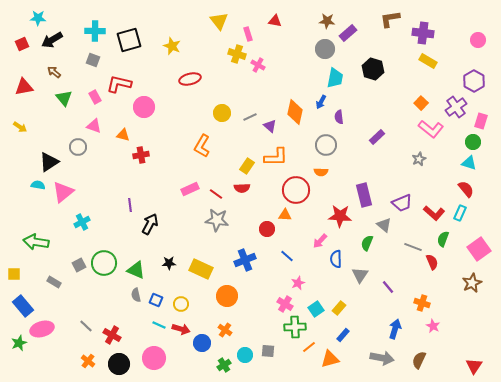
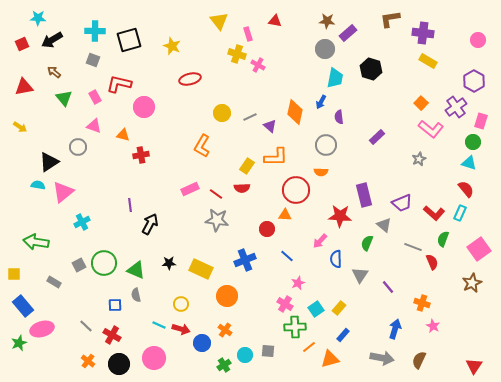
black hexagon at (373, 69): moved 2 px left
blue square at (156, 300): moved 41 px left, 5 px down; rotated 24 degrees counterclockwise
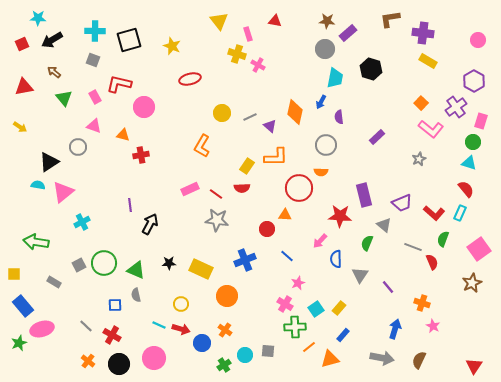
red circle at (296, 190): moved 3 px right, 2 px up
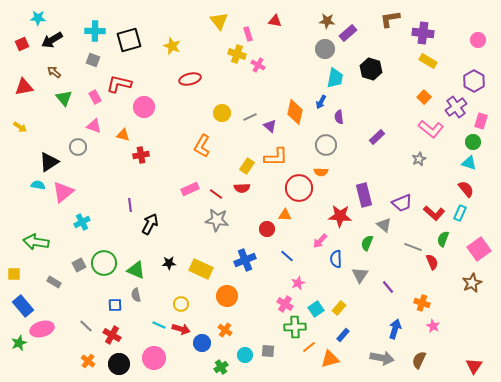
orange square at (421, 103): moved 3 px right, 6 px up
green cross at (224, 365): moved 3 px left, 2 px down
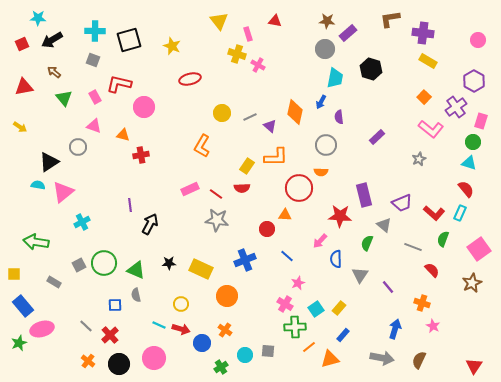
red semicircle at (432, 262): moved 8 px down; rotated 21 degrees counterclockwise
red cross at (112, 335): moved 2 px left; rotated 18 degrees clockwise
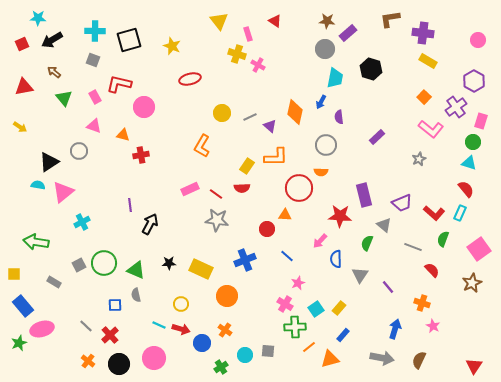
red triangle at (275, 21): rotated 24 degrees clockwise
gray circle at (78, 147): moved 1 px right, 4 px down
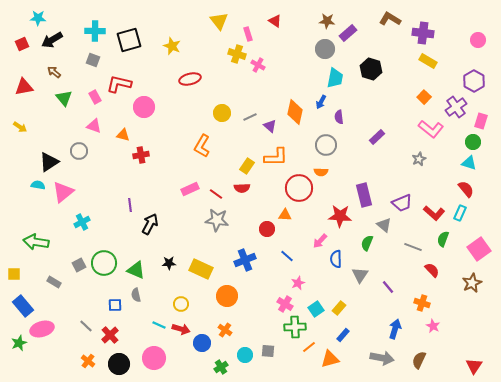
brown L-shape at (390, 19): rotated 40 degrees clockwise
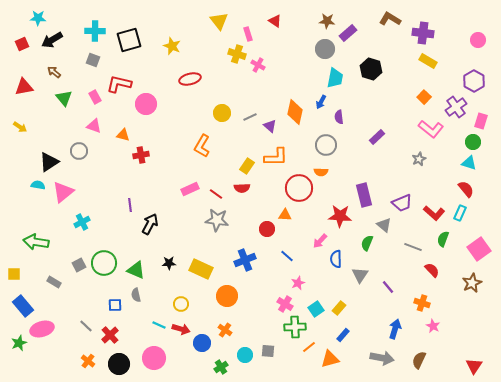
pink circle at (144, 107): moved 2 px right, 3 px up
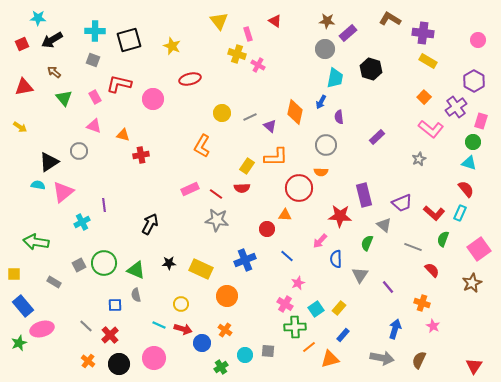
pink circle at (146, 104): moved 7 px right, 5 px up
purple line at (130, 205): moved 26 px left
red arrow at (181, 329): moved 2 px right
